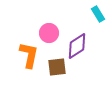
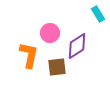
pink circle: moved 1 px right
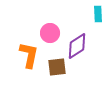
cyan rectangle: rotated 28 degrees clockwise
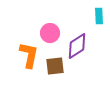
cyan rectangle: moved 1 px right, 2 px down
brown square: moved 2 px left, 1 px up
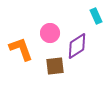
cyan rectangle: moved 3 px left; rotated 21 degrees counterclockwise
orange L-shape: moved 8 px left, 6 px up; rotated 32 degrees counterclockwise
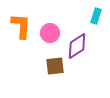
cyan rectangle: rotated 42 degrees clockwise
orange L-shape: moved 23 px up; rotated 24 degrees clockwise
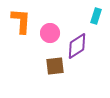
orange L-shape: moved 5 px up
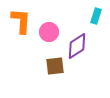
pink circle: moved 1 px left, 1 px up
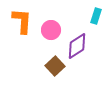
orange L-shape: moved 1 px right
pink circle: moved 2 px right, 2 px up
brown square: rotated 36 degrees counterclockwise
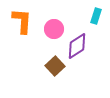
pink circle: moved 3 px right, 1 px up
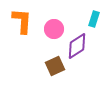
cyan rectangle: moved 2 px left, 3 px down
brown square: rotated 18 degrees clockwise
